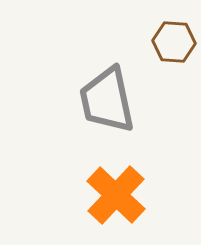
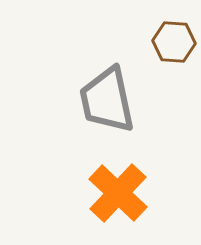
orange cross: moved 2 px right, 2 px up
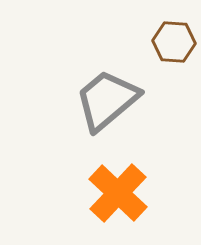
gray trapezoid: rotated 62 degrees clockwise
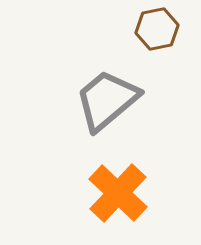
brown hexagon: moved 17 px left, 13 px up; rotated 15 degrees counterclockwise
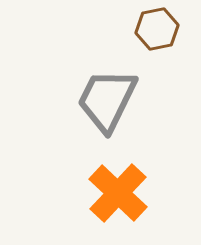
gray trapezoid: rotated 24 degrees counterclockwise
